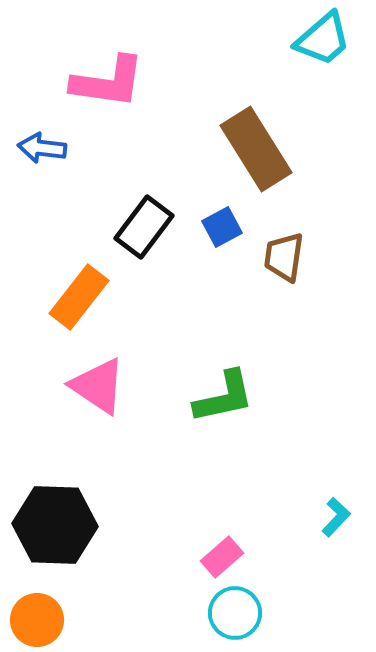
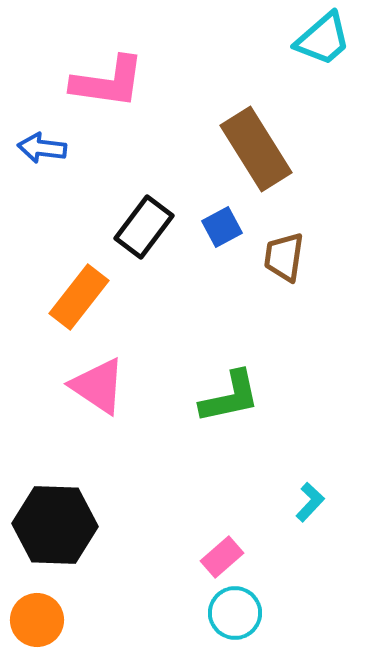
green L-shape: moved 6 px right
cyan L-shape: moved 26 px left, 15 px up
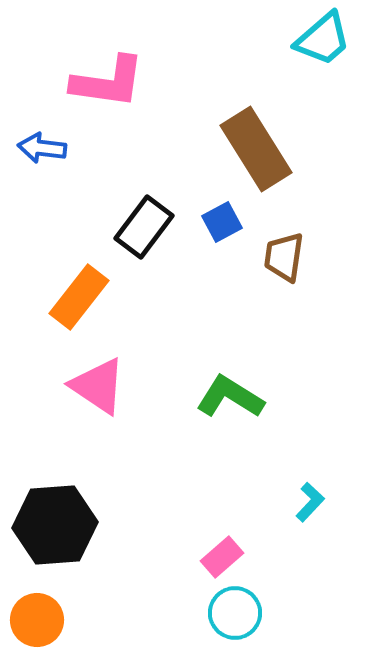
blue square: moved 5 px up
green L-shape: rotated 136 degrees counterclockwise
black hexagon: rotated 6 degrees counterclockwise
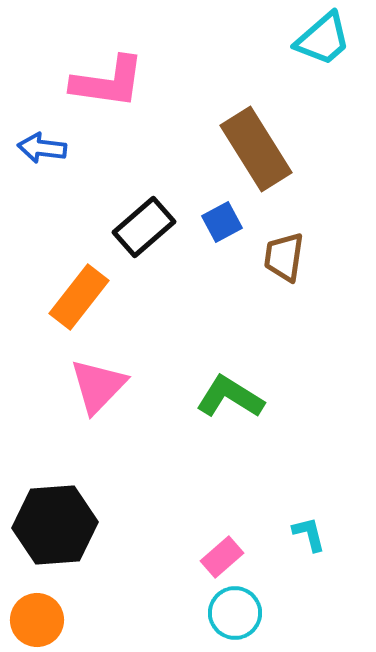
black rectangle: rotated 12 degrees clockwise
pink triangle: rotated 40 degrees clockwise
cyan L-shape: moved 1 px left, 32 px down; rotated 57 degrees counterclockwise
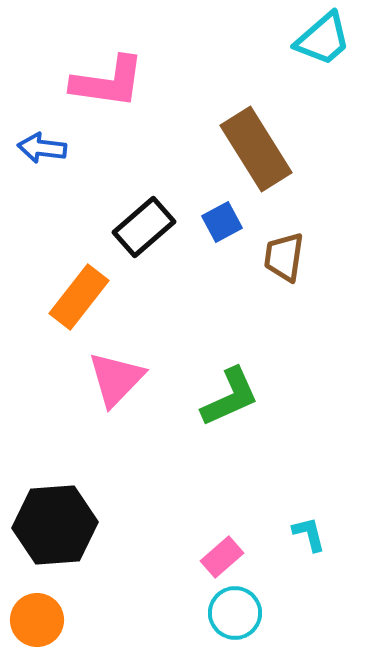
pink triangle: moved 18 px right, 7 px up
green L-shape: rotated 124 degrees clockwise
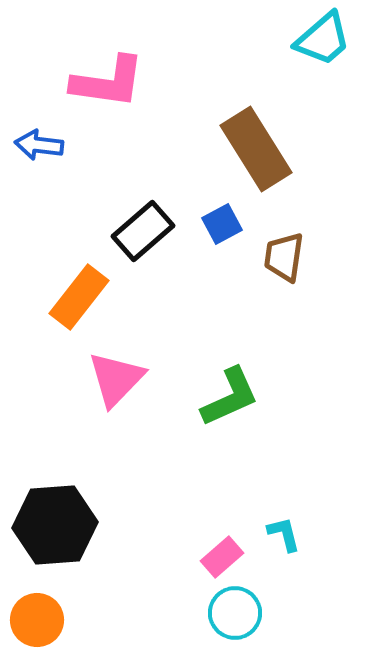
blue arrow: moved 3 px left, 3 px up
blue square: moved 2 px down
black rectangle: moved 1 px left, 4 px down
cyan L-shape: moved 25 px left
